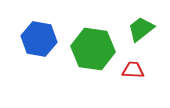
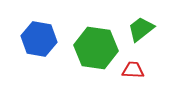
green hexagon: moved 3 px right, 1 px up
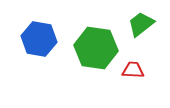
green trapezoid: moved 5 px up
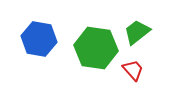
green trapezoid: moved 4 px left, 8 px down
red trapezoid: rotated 45 degrees clockwise
